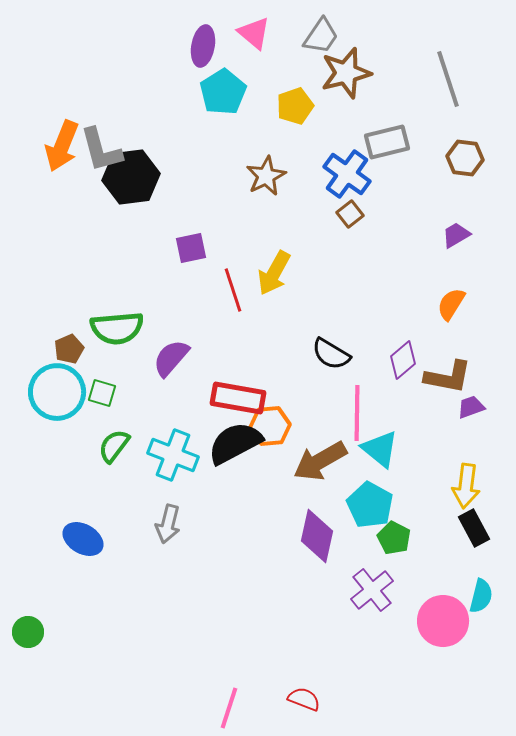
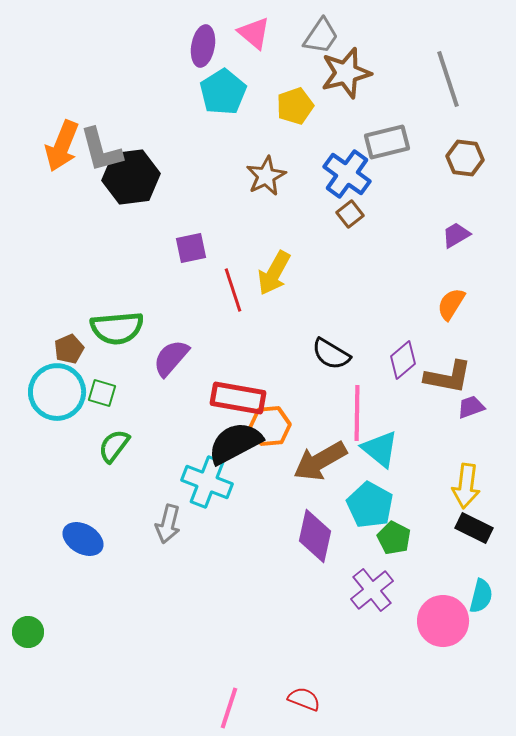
cyan cross at (173, 455): moved 34 px right, 27 px down
black rectangle at (474, 528): rotated 36 degrees counterclockwise
purple diamond at (317, 536): moved 2 px left
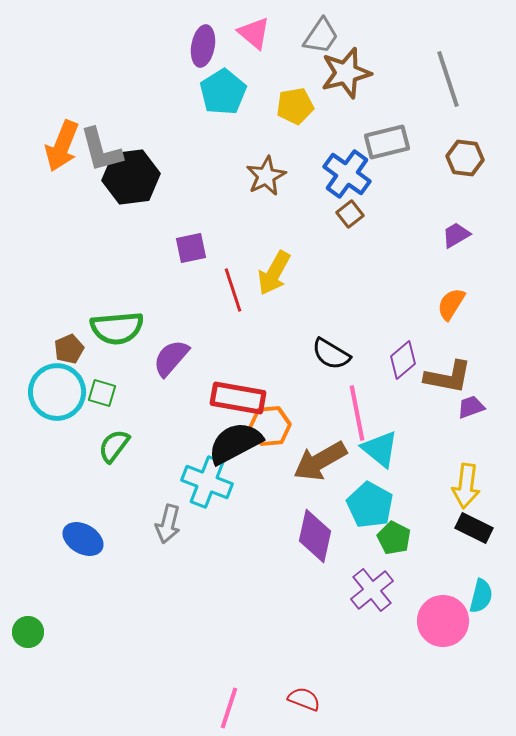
yellow pentagon at (295, 106): rotated 9 degrees clockwise
pink line at (357, 413): rotated 12 degrees counterclockwise
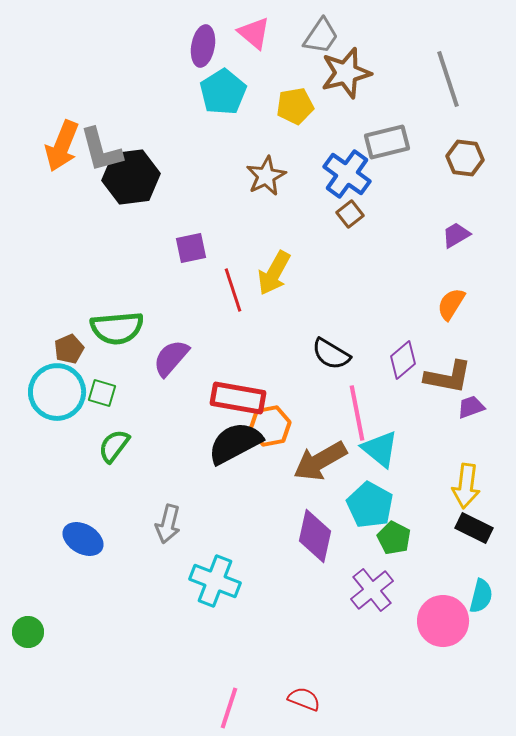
orange hexagon at (270, 426): rotated 6 degrees counterclockwise
cyan cross at (207, 482): moved 8 px right, 99 px down
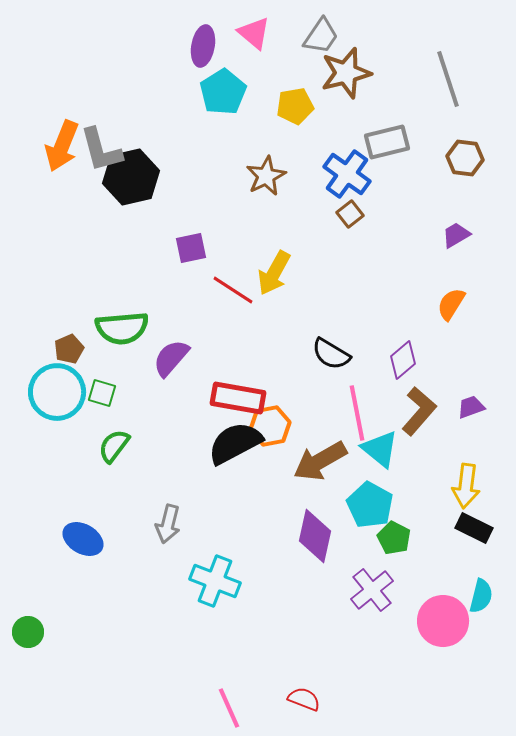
black hexagon at (131, 177): rotated 6 degrees counterclockwise
red line at (233, 290): rotated 39 degrees counterclockwise
green semicircle at (117, 328): moved 5 px right
brown L-shape at (448, 377): moved 29 px left, 34 px down; rotated 60 degrees counterclockwise
pink line at (229, 708): rotated 42 degrees counterclockwise
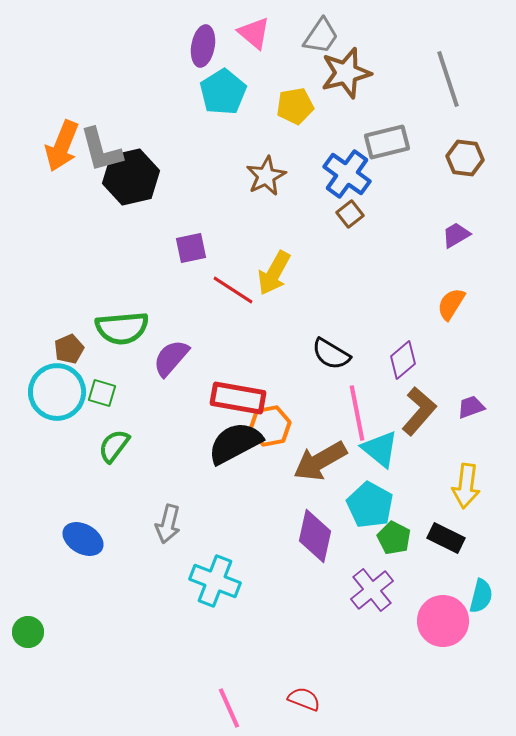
black rectangle at (474, 528): moved 28 px left, 10 px down
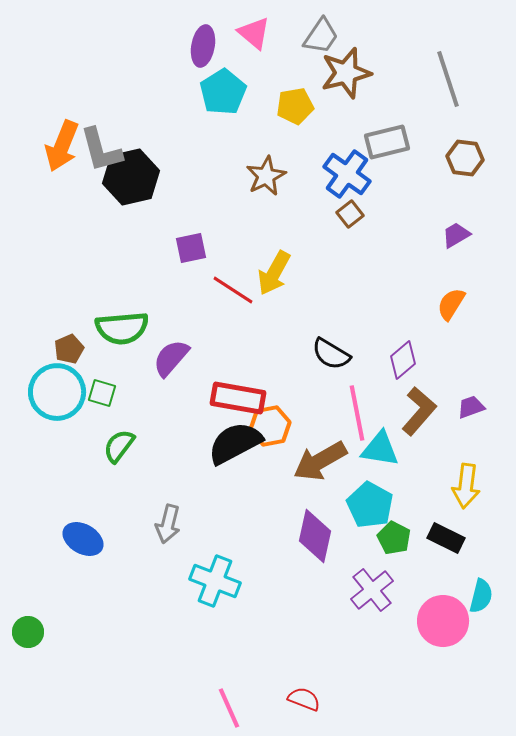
green semicircle at (114, 446): moved 5 px right
cyan triangle at (380, 449): rotated 30 degrees counterclockwise
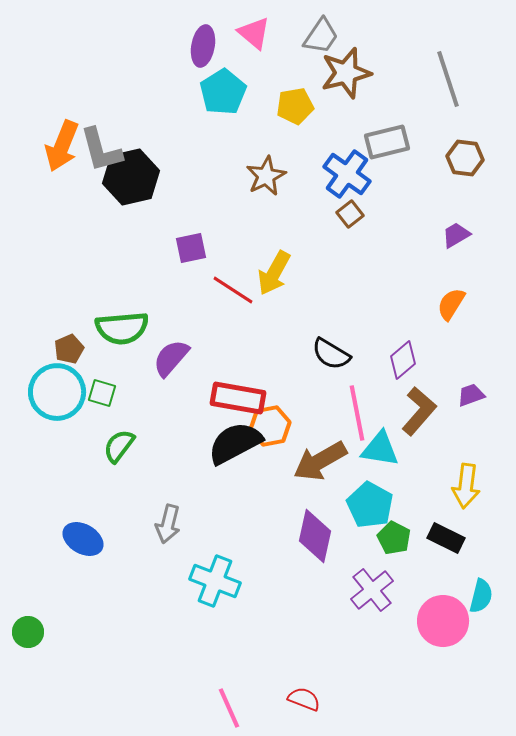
purple trapezoid at (471, 407): moved 12 px up
